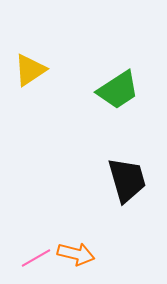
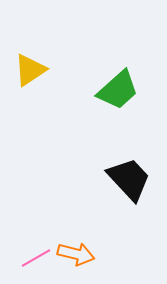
green trapezoid: rotated 9 degrees counterclockwise
black trapezoid: moved 2 px right, 1 px up; rotated 27 degrees counterclockwise
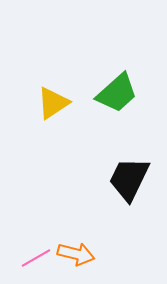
yellow triangle: moved 23 px right, 33 px down
green trapezoid: moved 1 px left, 3 px down
black trapezoid: rotated 111 degrees counterclockwise
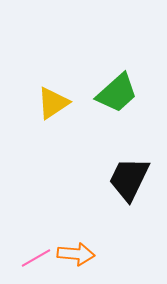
orange arrow: rotated 9 degrees counterclockwise
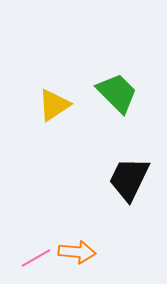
green trapezoid: rotated 93 degrees counterclockwise
yellow triangle: moved 1 px right, 2 px down
orange arrow: moved 1 px right, 2 px up
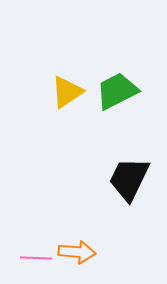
green trapezoid: moved 2 px up; rotated 72 degrees counterclockwise
yellow triangle: moved 13 px right, 13 px up
pink line: rotated 32 degrees clockwise
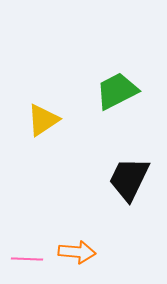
yellow triangle: moved 24 px left, 28 px down
pink line: moved 9 px left, 1 px down
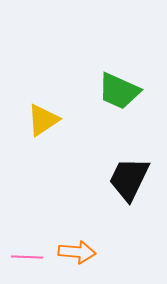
green trapezoid: moved 2 px right; rotated 129 degrees counterclockwise
pink line: moved 2 px up
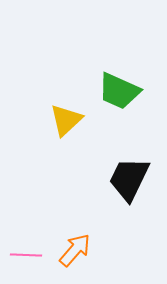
yellow triangle: moved 23 px right; rotated 9 degrees counterclockwise
orange arrow: moved 2 px left, 2 px up; rotated 54 degrees counterclockwise
pink line: moved 1 px left, 2 px up
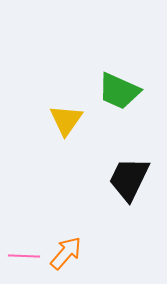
yellow triangle: rotated 12 degrees counterclockwise
orange arrow: moved 9 px left, 3 px down
pink line: moved 2 px left, 1 px down
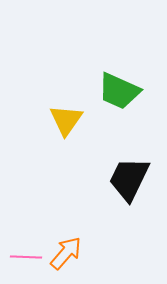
pink line: moved 2 px right, 1 px down
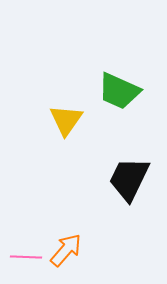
orange arrow: moved 3 px up
